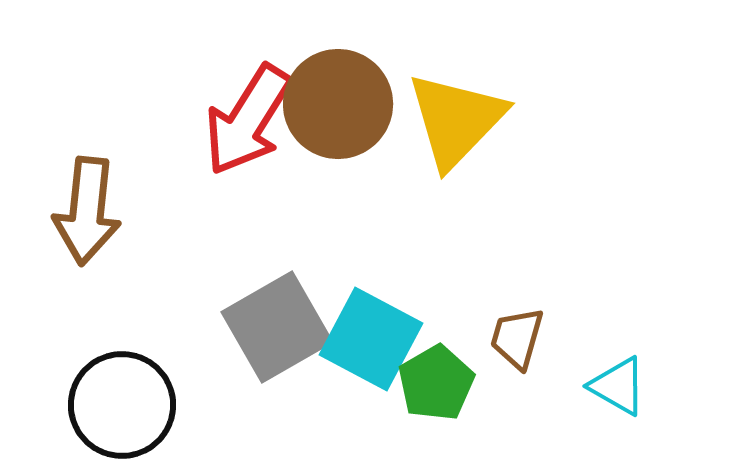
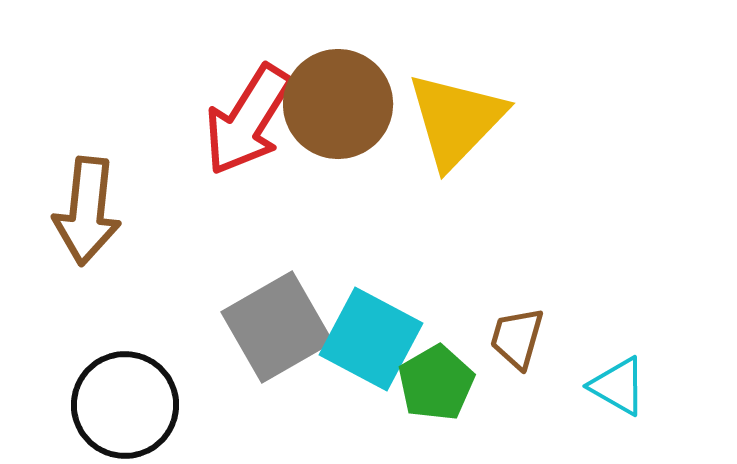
black circle: moved 3 px right
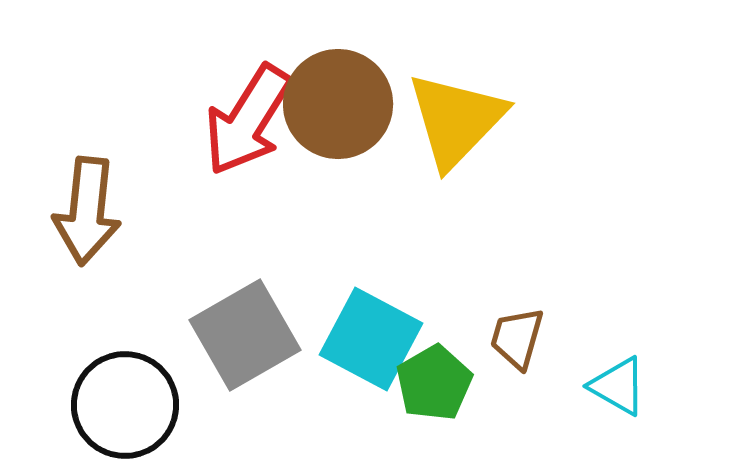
gray square: moved 32 px left, 8 px down
green pentagon: moved 2 px left
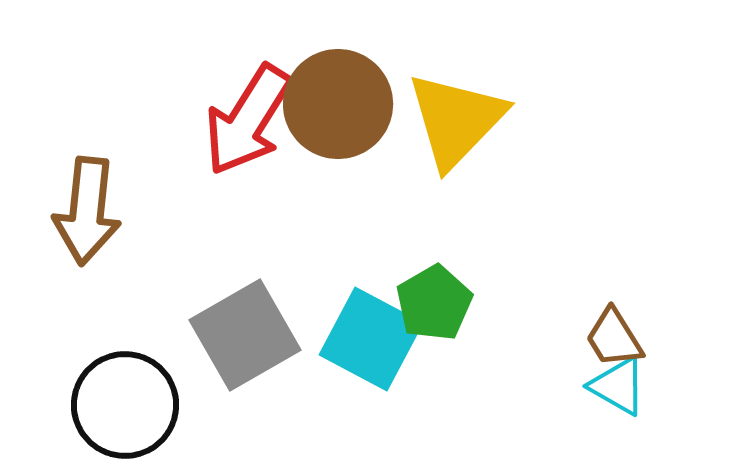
brown trapezoid: moved 97 px right; rotated 48 degrees counterclockwise
green pentagon: moved 80 px up
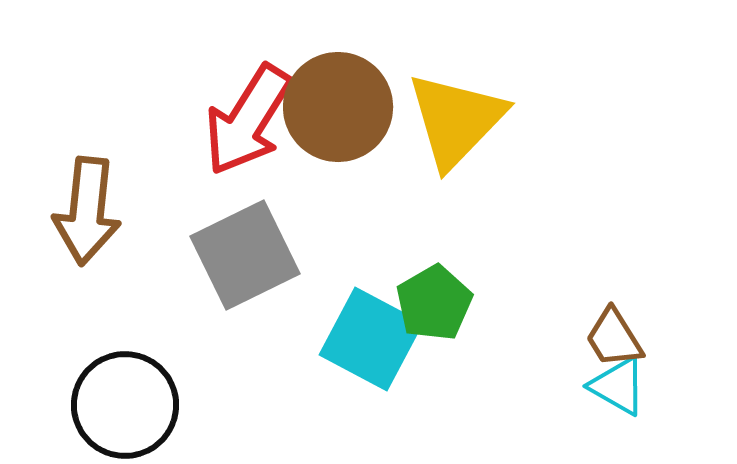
brown circle: moved 3 px down
gray square: moved 80 px up; rotated 4 degrees clockwise
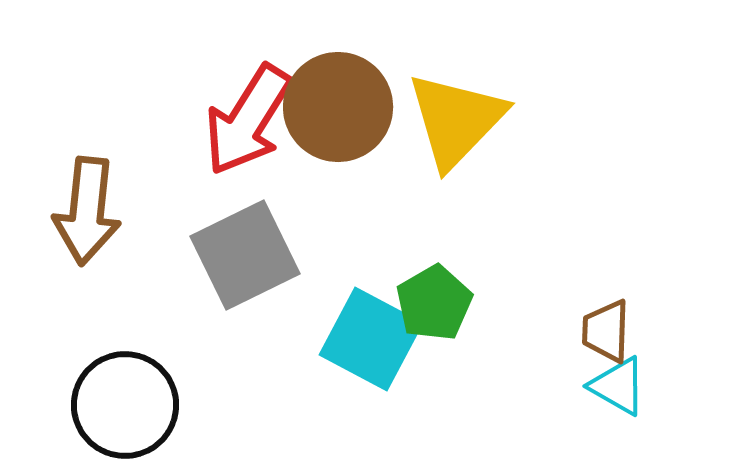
brown trapezoid: moved 8 px left, 7 px up; rotated 34 degrees clockwise
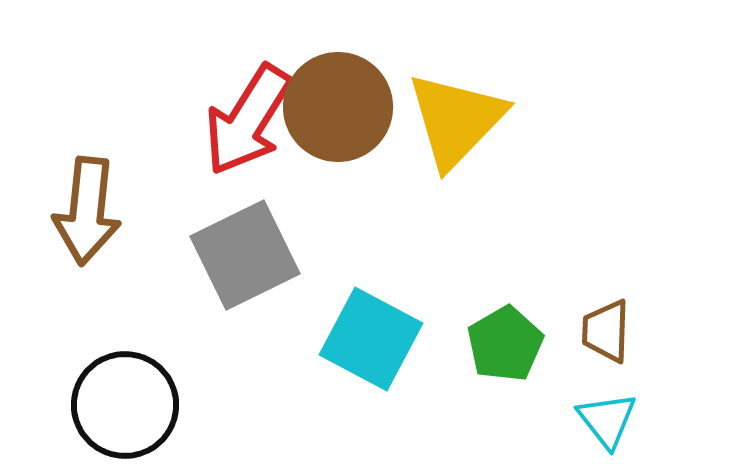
green pentagon: moved 71 px right, 41 px down
cyan triangle: moved 11 px left, 34 px down; rotated 22 degrees clockwise
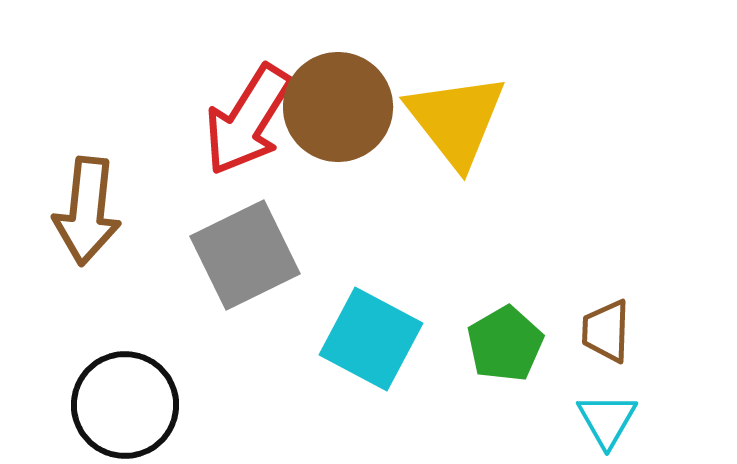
yellow triangle: rotated 22 degrees counterclockwise
cyan triangle: rotated 8 degrees clockwise
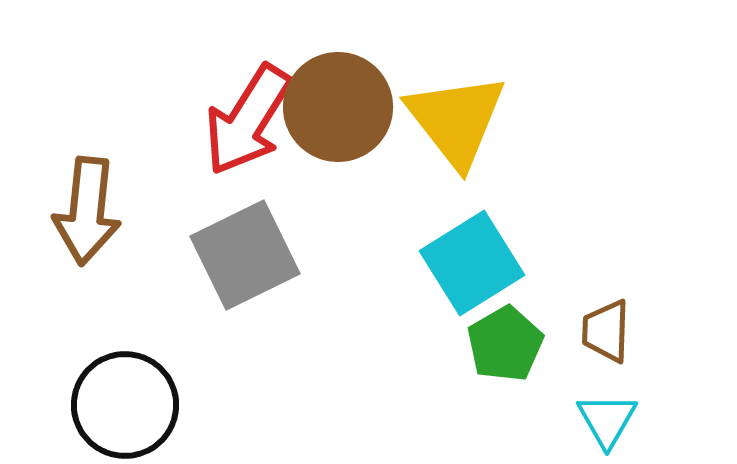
cyan square: moved 101 px right, 76 px up; rotated 30 degrees clockwise
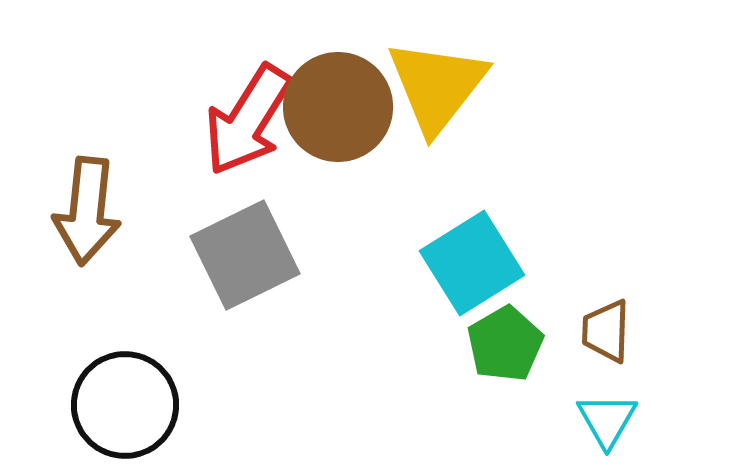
yellow triangle: moved 19 px left, 34 px up; rotated 16 degrees clockwise
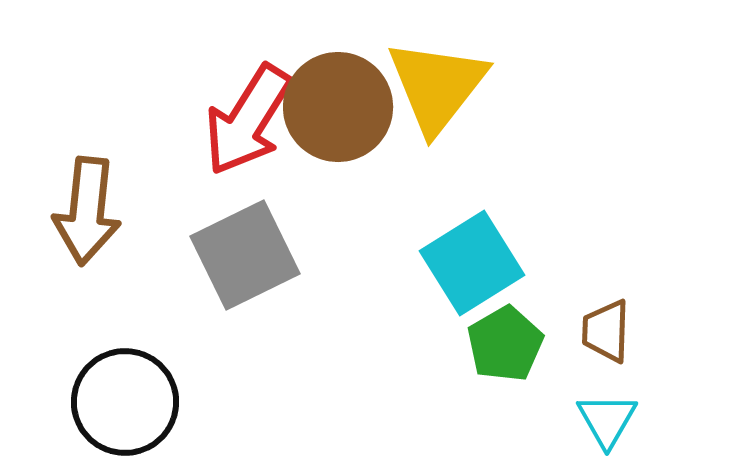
black circle: moved 3 px up
